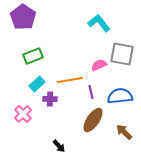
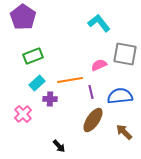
gray square: moved 3 px right
cyan rectangle: moved 1 px up
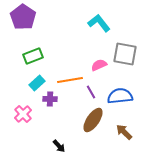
purple line: rotated 16 degrees counterclockwise
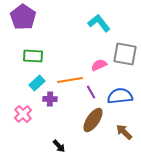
green rectangle: rotated 24 degrees clockwise
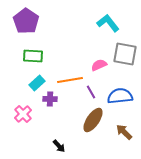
purple pentagon: moved 3 px right, 4 px down
cyan L-shape: moved 9 px right
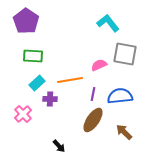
purple line: moved 2 px right, 2 px down; rotated 40 degrees clockwise
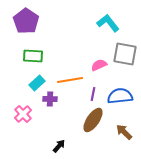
black arrow: rotated 96 degrees counterclockwise
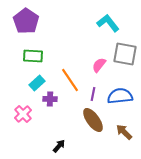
pink semicircle: rotated 28 degrees counterclockwise
orange line: rotated 65 degrees clockwise
brown ellipse: rotated 70 degrees counterclockwise
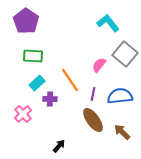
gray square: rotated 30 degrees clockwise
brown arrow: moved 2 px left
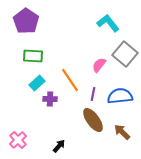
pink cross: moved 5 px left, 26 px down
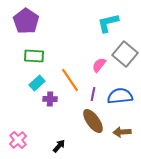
cyan L-shape: rotated 65 degrees counterclockwise
green rectangle: moved 1 px right
brown ellipse: moved 1 px down
brown arrow: rotated 48 degrees counterclockwise
